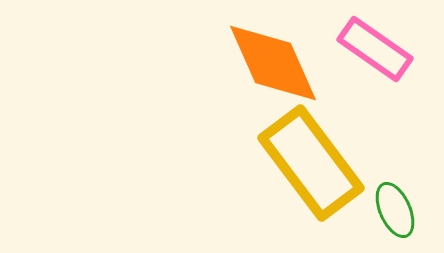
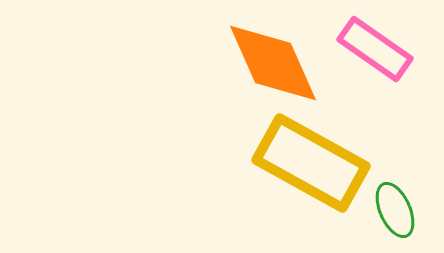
yellow rectangle: rotated 24 degrees counterclockwise
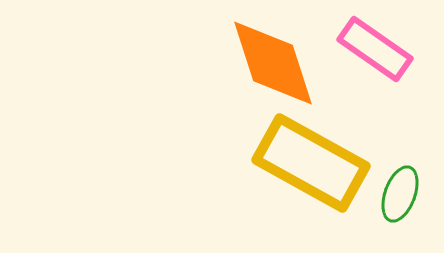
orange diamond: rotated 6 degrees clockwise
green ellipse: moved 5 px right, 16 px up; rotated 44 degrees clockwise
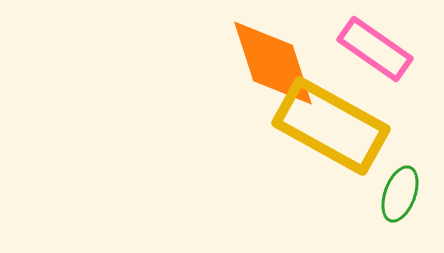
yellow rectangle: moved 20 px right, 37 px up
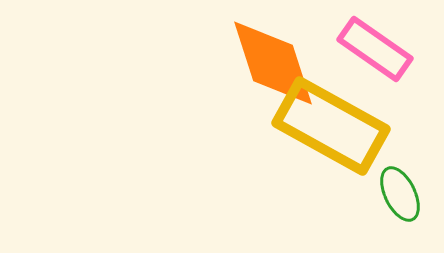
green ellipse: rotated 46 degrees counterclockwise
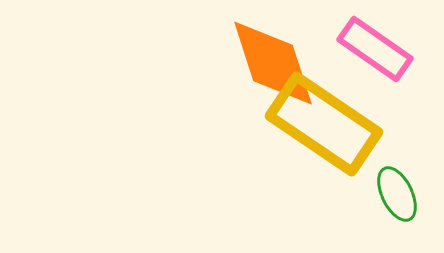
yellow rectangle: moved 7 px left, 2 px up; rotated 5 degrees clockwise
green ellipse: moved 3 px left
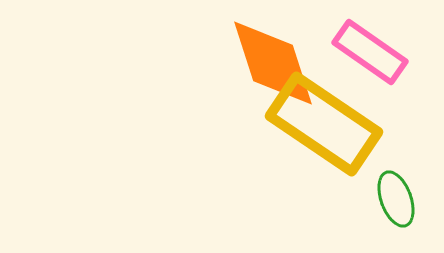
pink rectangle: moved 5 px left, 3 px down
green ellipse: moved 1 px left, 5 px down; rotated 6 degrees clockwise
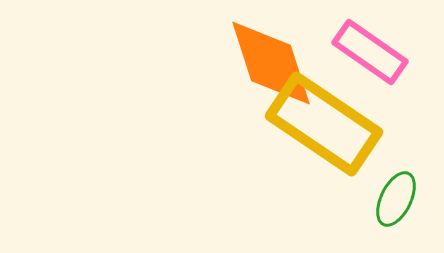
orange diamond: moved 2 px left
green ellipse: rotated 46 degrees clockwise
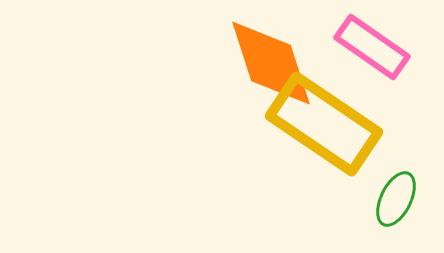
pink rectangle: moved 2 px right, 5 px up
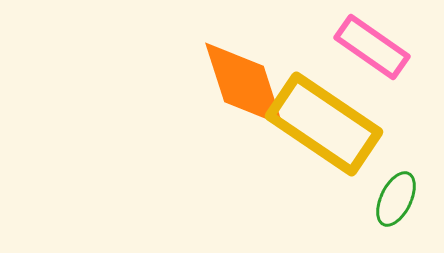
orange diamond: moved 27 px left, 21 px down
